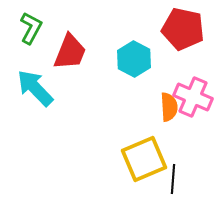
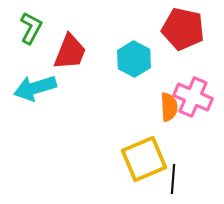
cyan arrow: rotated 63 degrees counterclockwise
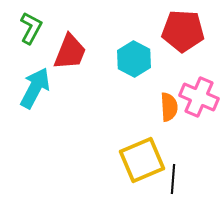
red pentagon: moved 2 px down; rotated 9 degrees counterclockwise
cyan arrow: rotated 135 degrees clockwise
pink cross: moved 6 px right
yellow square: moved 2 px left, 1 px down
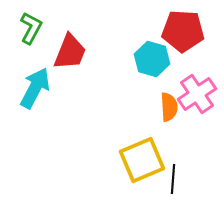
cyan hexagon: moved 18 px right; rotated 12 degrees counterclockwise
pink cross: moved 2 px left, 3 px up; rotated 33 degrees clockwise
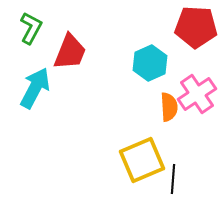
red pentagon: moved 13 px right, 4 px up
cyan hexagon: moved 2 px left, 4 px down; rotated 20 degrees clockwise
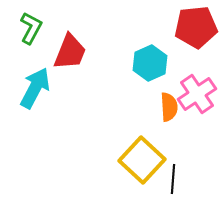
red pentagon: rotated 9 degrees counterclockwise
yellow square: rotated 24 degrees counterclockwise
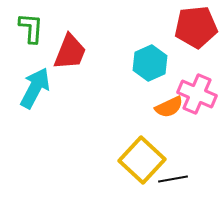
green L-shape: rotated 24 degrees counterclockwise
pink cross: rotated 33 degrees counterclockwise
orange semicircle: rotated 68 degrees clockwise
black line: rotated 76 degrees clockwise
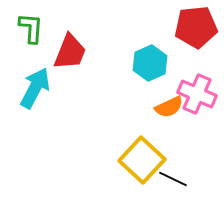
black line: rotated 36 degrees clockwise
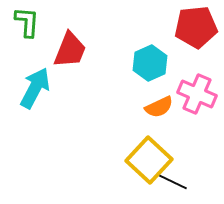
green L-shape: moved 4 px left, 6 px up
red trapezoid: moved 2 px up
orange semicircle: moved 10 px left
yellow square: moved 7 px right
black line: moved 3 px down
